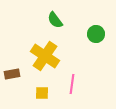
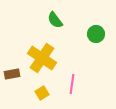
yellow cross: moved 3 px left, 2 px down
yellow square: rotated 32 degrees counterclockwise
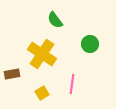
green circle: moved 6 px left, 10 px down
yellow cross: moved 4 px up
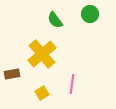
green circle: moved 30 px up
yellow cross: rotated 16 degrees clockwise
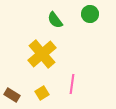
brown rectangle: moved 21 px down; rotated 42 degrees clockwise
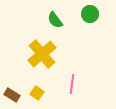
yellow square: moved 5 px left; rotated 24 degrees counterclockwise
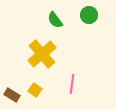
green circle: moved 1 px left, 1 px down
yellow square: moved 2 px left, 3 px up
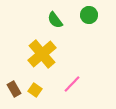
pink line: rotated 36 degrees clockwise
brown rectangle: moved 2 px right, 6 px up; rotated 28 degrees clockwise
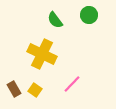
yellow cross: rotated 24 degrees counterclockwise
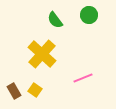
yellow cross: rotated 16 degrees clockwise
pink line: moved 11 px right, 6 px up; rotated 24 degrees clockwise
brown rectangle: moved 2 px down
